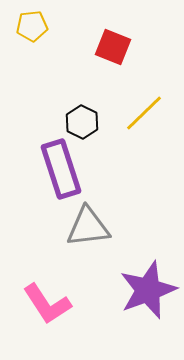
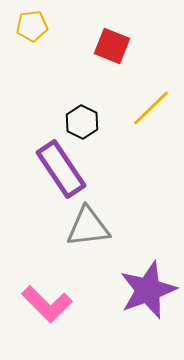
red square: moved 1 px left, 1 px up
yellow line: moved 7 px right, 5 px up
purple rectangle: rotated 16 degrees counterclockwise
pink L-shape: rotated 12 degrees counterclockwise
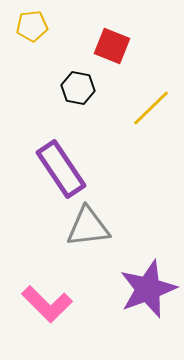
black hexagon: moved 4 px left, 34 px up; rotated 16 degrees counterclockwise
purple star: moved 1 px up
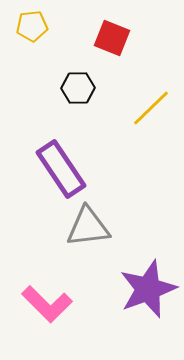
red square: moved 8 px up
black hexagon: rotated 12 degrees counterclockwise
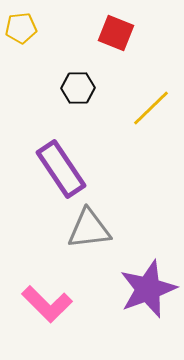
yellow pentagon: moved 11 px left, 2 px down
red square: moved 4 px right, 5 px up
gray triangle: moved 1 px right, 2 px down
